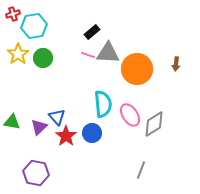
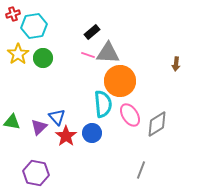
orange circle: moved 17 px left, 12 px down
gray diamond: moved 3 px right
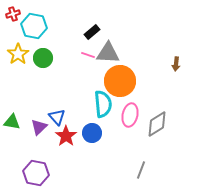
cyan hexagon: rotated 20 degrees clockwise
pink ellipse: rotated 45 degrees clockwise
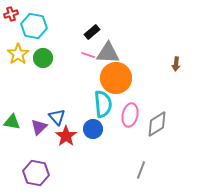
red cross: moved 2 px left
orange circle: moved 4 px left, 3 px up
blue circle: moved 1 px right, 4 px up
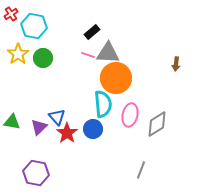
red cross: rotated 16 degrees counterclockwise
red star: moved 1 px right, 3 px up
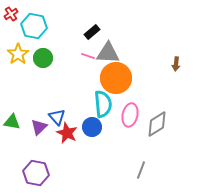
pink line: moved 1 px down
blue circle: moved 1 px left, 2 px up
red star: rotated 10 degrees counterclockwise
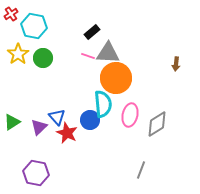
green triangle: rotated 42 degrees counterclockwise
blue circle: moved 2 px left, 7 px up
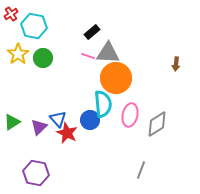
blue triangle: moved 1 px right, 2 px down
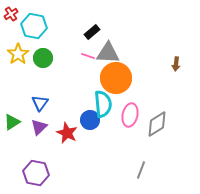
blue triangle: moved 18 px left, 16 px up; rotated 18 degrees clockwise
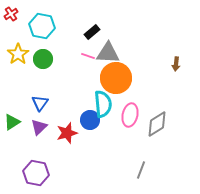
cyan hexagon: moved 8 px right
green circle: moved 1 px down
red star: rotated 30 degrees clockwise
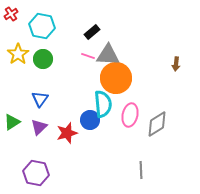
gray triangle: moved 2 px down
blue triangle: moved 4 px up
gray line: rotated 24 degrees counterclockwise
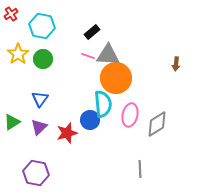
gray line: moved 1 px left, 1 px up
